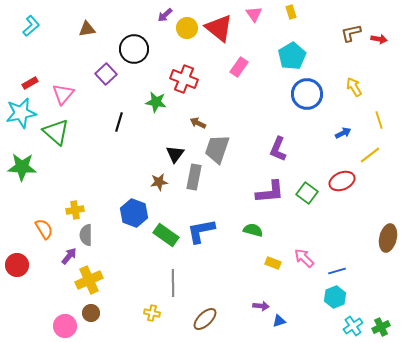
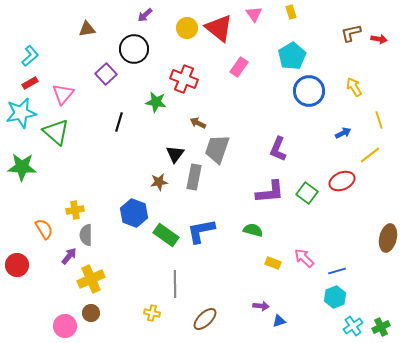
purple arrow at (165, 15): moved 20 px left
cyan L-shape at (31, 26): moved 1 px left, 30 px down
blue circle at (307, 94): moved 2 px right, 3 px up
yellow cross at (89, 280): moved 2 px right, 1 px up
gray line at (173, 283): moved 2 px right, 1 px down
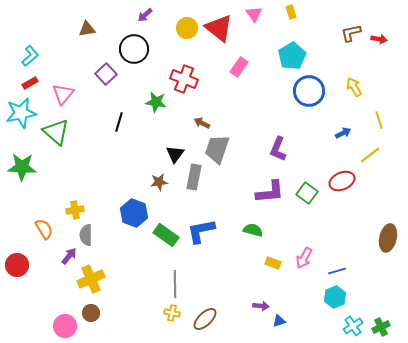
brown arrow at (198, 123): moved 4 px right
pink arrow at (304, 258): rotated 105 degrees counterclockwise
yellow cross at (152, 313): moved 20 px right
